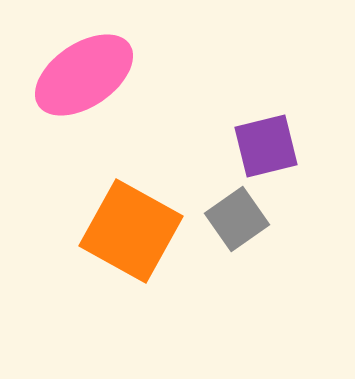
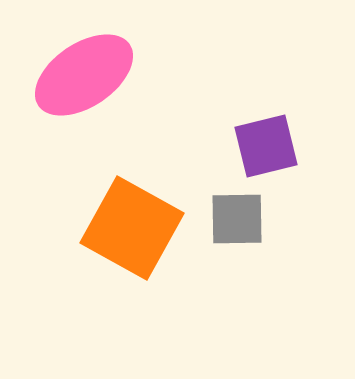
gray square: rotated 34 degrees clockwise
orange square: moved 1 px right, 3 px up
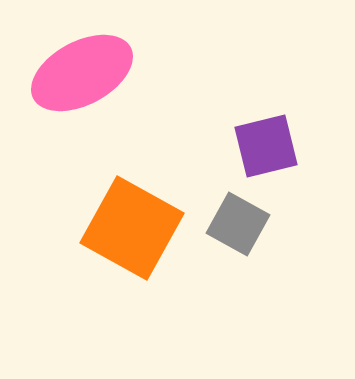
pink ellipse: moved 2 px left, 2 px up; rotated 6 degrees clockwise
gray square: moved 1 px right, 5 px down; rotated 30 degrees clockwise
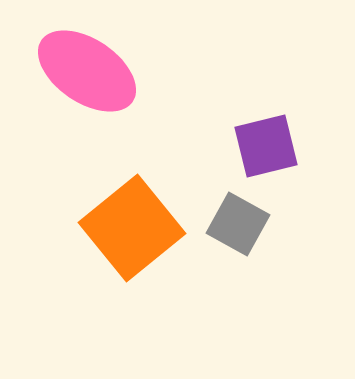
pink ellipse: moved 5 px right, 2 px up; rotated 62 degrees clockwise
orange square: rotated 22 degrees clockwise
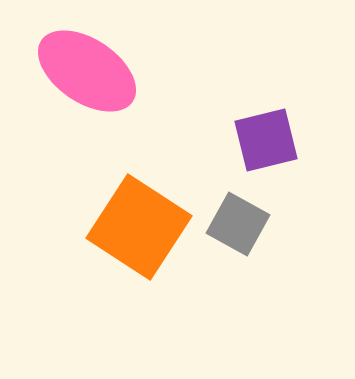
purple square: moved 6 px up
orange square: moved 7 px right, 1 px up; rotated 18 degrees counterclockwise
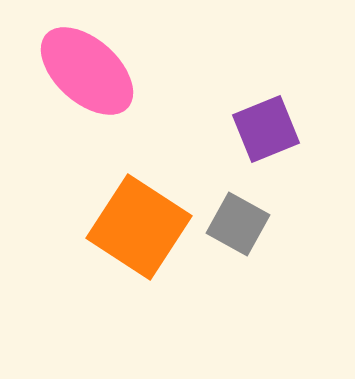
pink ellipse: rotated 8 degrees clockwise
purple square: moved 11 px up; rotated 8 degrees counterclockwise
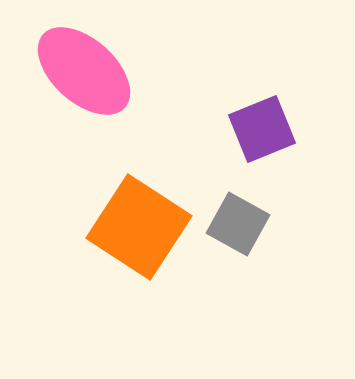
pink ellipse: moved 3 px left
purple square: moved 4 px left
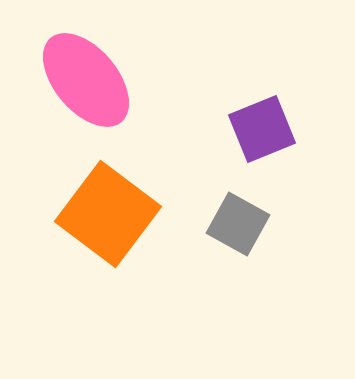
pink ellipse: moved 2 px right, 9 px down; rotated 8 degrees clockwise
orange square: moved 31 px left, 13 px up; rotated 4 degrees clockwise
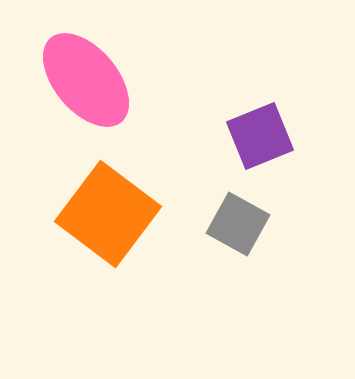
purple square: moved 2 px left, 7 px down
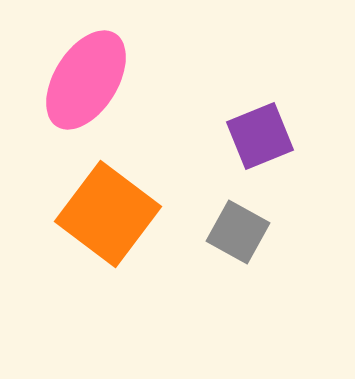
pink ellipse: rotated 72 degrees clockwise
gray square: moved 8 px down
